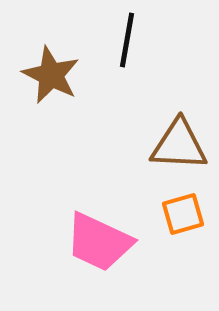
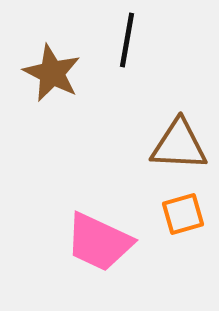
brown star: moved 1 px right, 2 px up
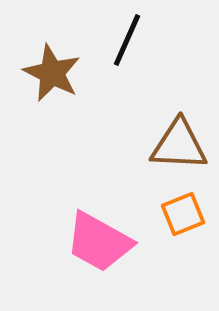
black line: rotated 14 degrees clockwise
orange square: rotated 6 degrees counterclockwise
pink trapezoid: rotated 4 degrees clockwise
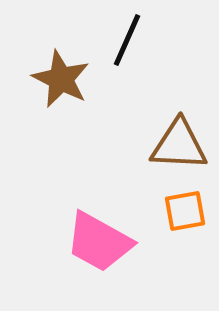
brown star: moved 9 px right, 6 px down
orange square: moved 2 px right, 3 px up; rotated 12 degrees clockwise
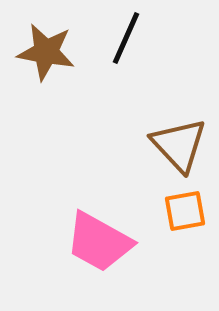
black line: moved 1 px left, 2 px up
brown star: moved 15 px left, 27 px up; rotated 16 degrees counterclockwise
brown triangle: rotated 44 degrees clockwise
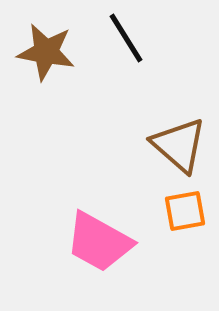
black line: rotated 56 degrees counterclockwise
brown triangle: rotated 6 degrees counterclockwise
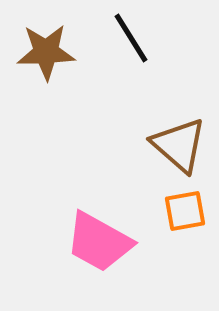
black line: moved 5 px right
brown star: rotated 12 degrees counterclockwise
